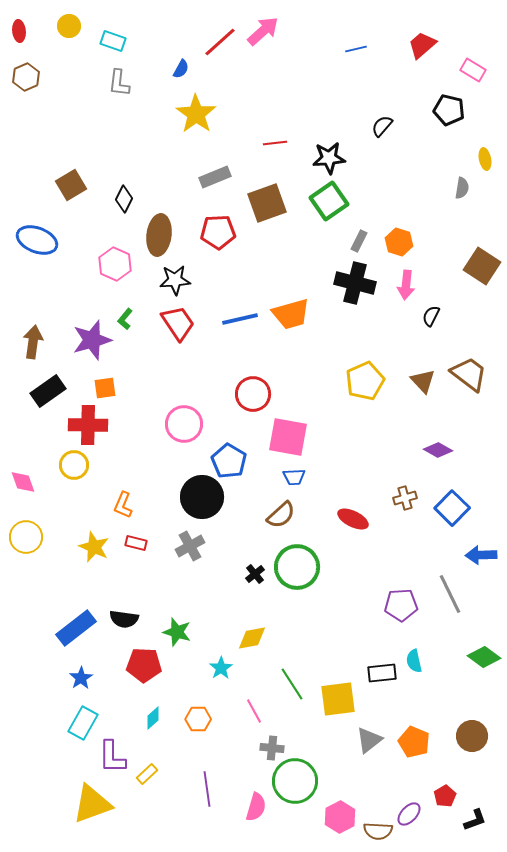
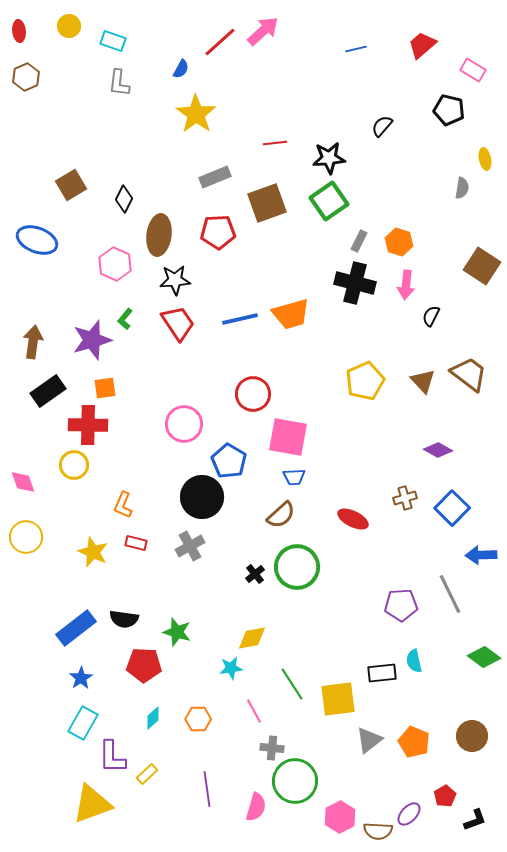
yellow star at (94, 547): moved 1 px left, 5 px down
cyan star at (221, 668): moved 10 px right; rotated 25 degrees clockwise
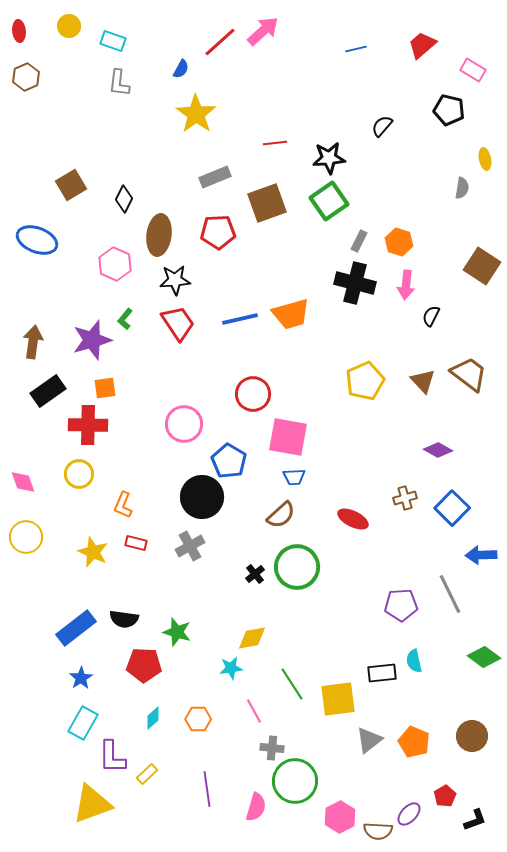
yellow circle at (74, 465): moved 5 px right, 9 px down
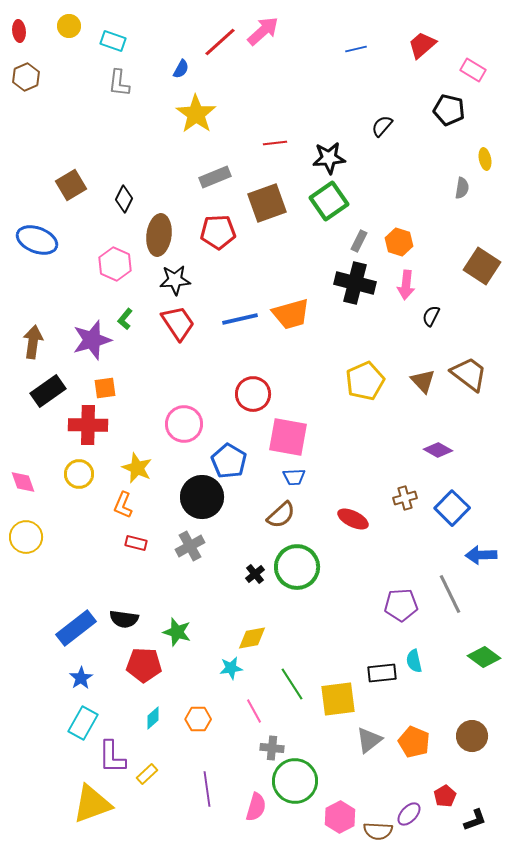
yellow star at (93, 552): moved 44 px right, 84 px up
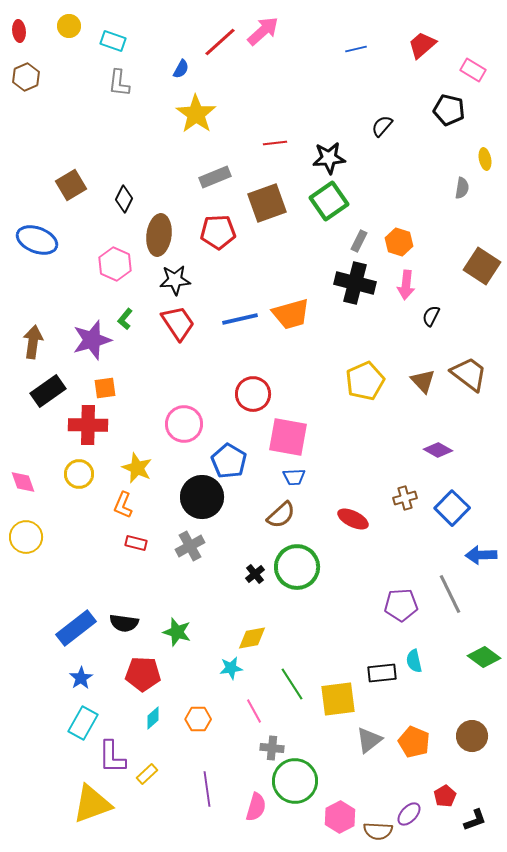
black semicircle at (124, 619): moved 4 px down
red pentagon at (144, 665): moved 1 px left, 9 px down
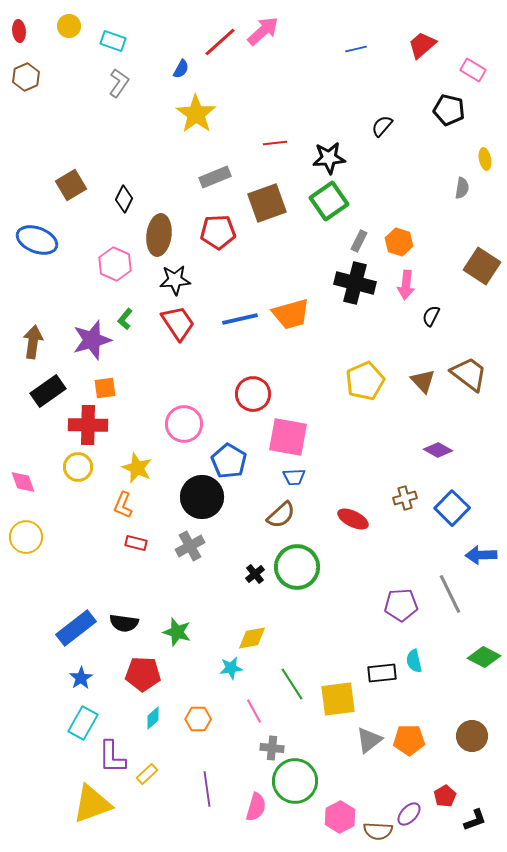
gray L-shape at (119, 83): rotated 152 degrees counterclockwise
yellow circle at (79, 474): moved 1 px left, 7 px up
green diamond at (484, 657): rotated 8 degrees counterclockwise
orange pentagon at (414, 742): moved 5 px left, 2 px up; rotated 24 degrees counterclockwise
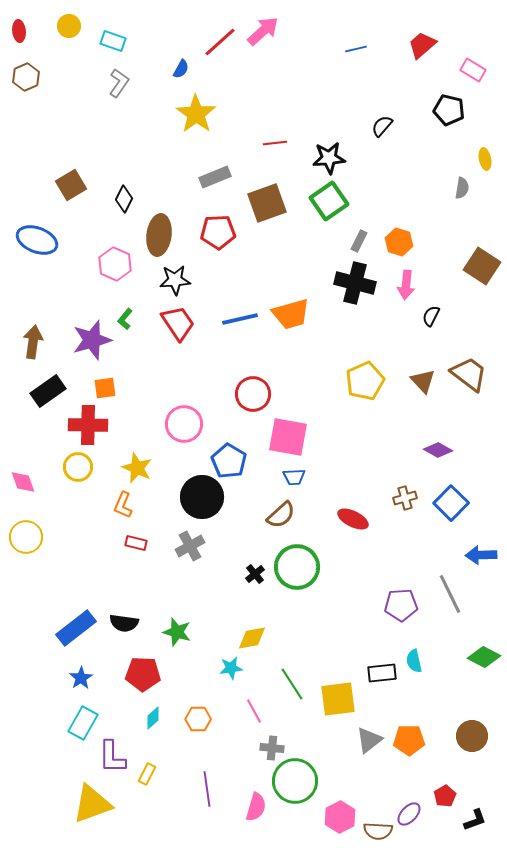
blue square at (452, 508): moved 1 px left, 5 px up
yellow rectangle at (147, 774): rotated 20 degrees counterclockwise
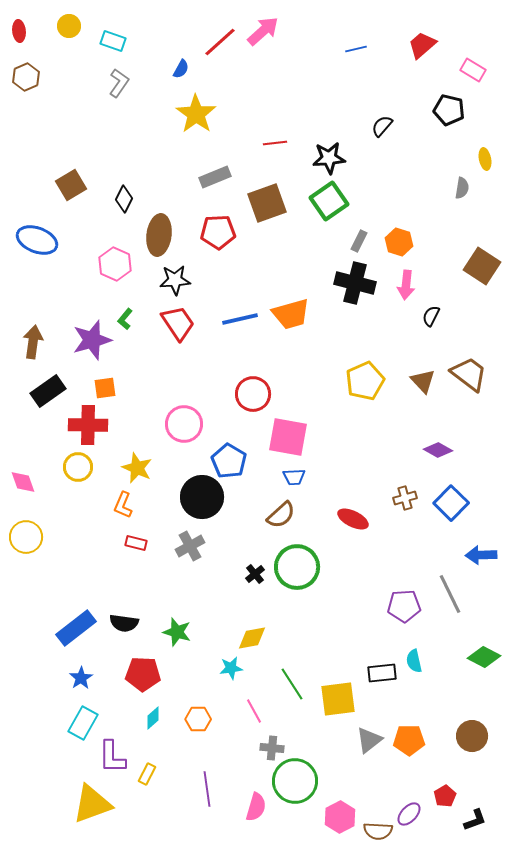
purple pentagon at (401, 605): moved 3 px right, 1 px down
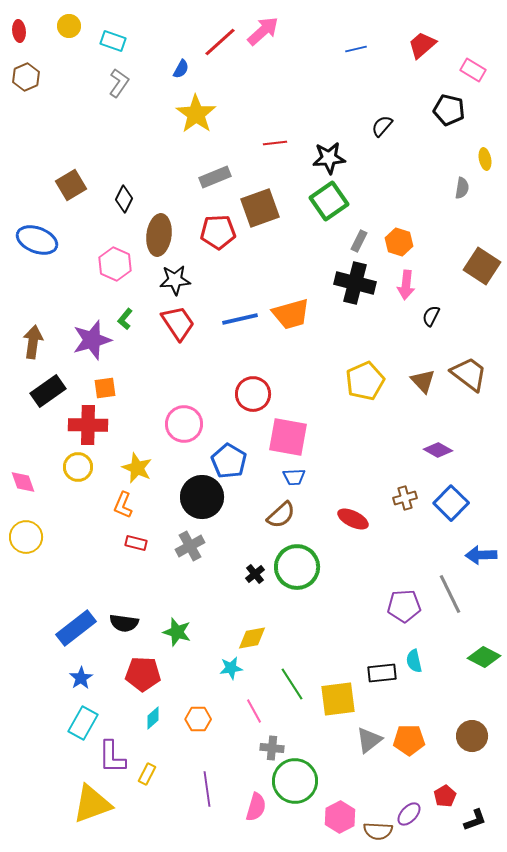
brown square at (267, 203): moved 7 px left, 5 px down
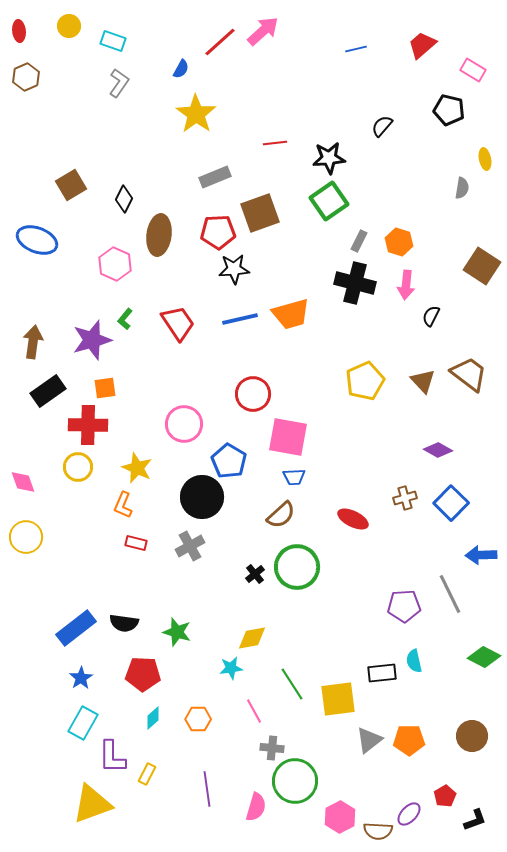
brown square at (260, 208): moved 5 px down
black star at (175, 280): moved 59 px right, 11 px up
